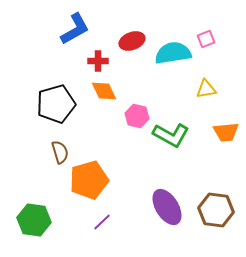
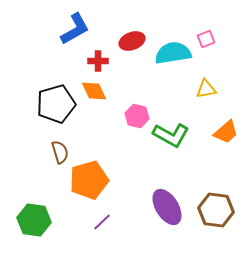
orange diamond: moved 10 px left
orange trapezoid: rotated 36 degrees counterclockwise
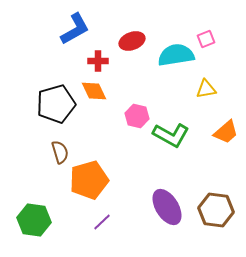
cyan semicircle: moved 3 px right, 2 px down
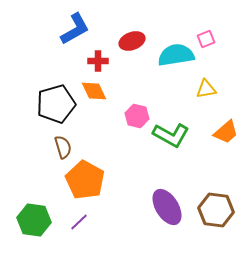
brown semicircle: moved 3 px right, 5 px up
orange pentagon: moved 4 px left; rotated 27 degrees counterclockwise
purple line: moved 23 px left
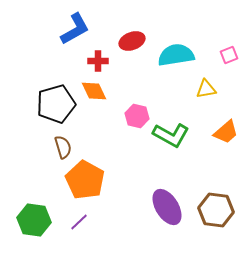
pink square: moved 23 px right, 16 px down
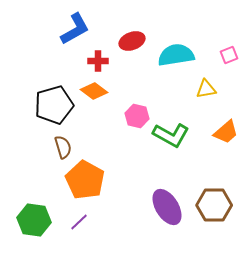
orange diamond: rotated 28 degrees counterclockwise
black pentagon: moved 2 px left, 1 px down
brown hexagon: moved 2 px left, 5 px up; rotated 8 degrees counterclockwise
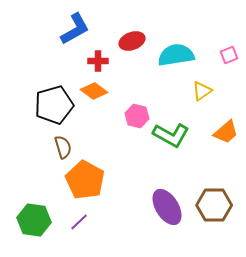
yellow triangle: moved 4 px left, 2 px down; rotated 25 degrees counterclockwise
